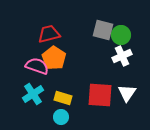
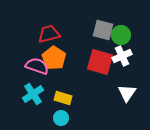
red square: moved 33 px up; rotated 12 degrees clockwise
cyan circle: moved 1 px down
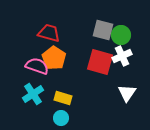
red trapezoid: moved 1 px up; rotated 30 degrees clockwise
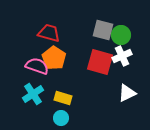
white triangle: rotated 30 degrees clockwise
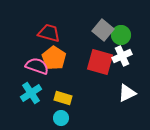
gray square: rotated 25 degrees clockwise
cyan cross: moved 2 px left, 1 px up
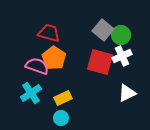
yellow rectangle: rotated 42 degrees counterclockwise
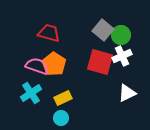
orange pentagon: moved 6 px down
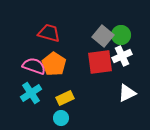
gray square: moved 6 px down
red square: rotated 24 degrees counterclockwise
pink semicircle: moved 3 px left
yellow rectangle: moved 2 px right
